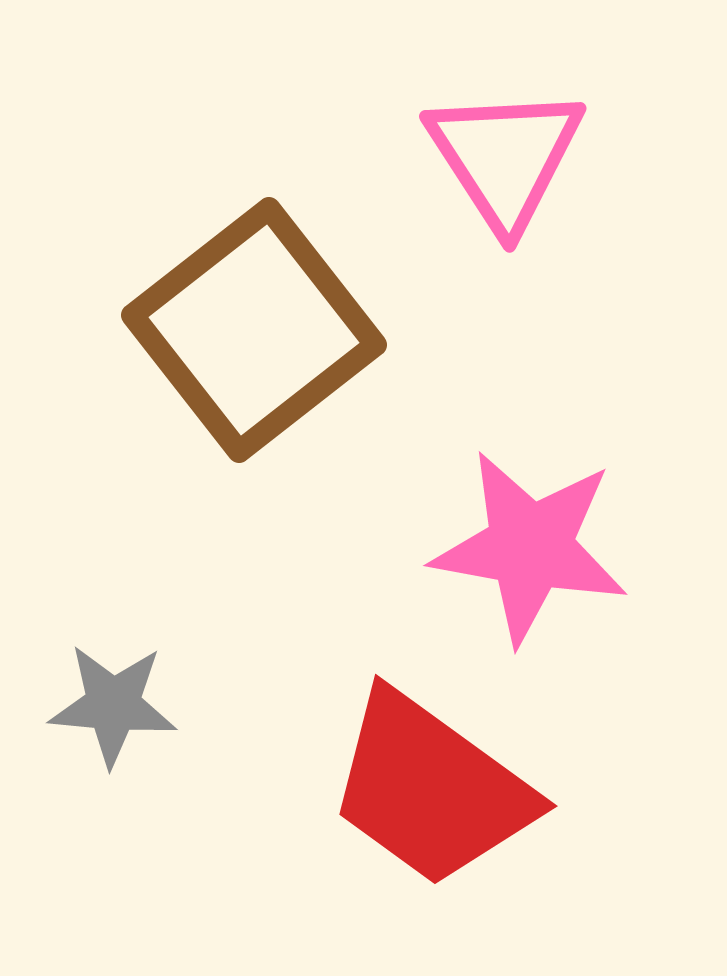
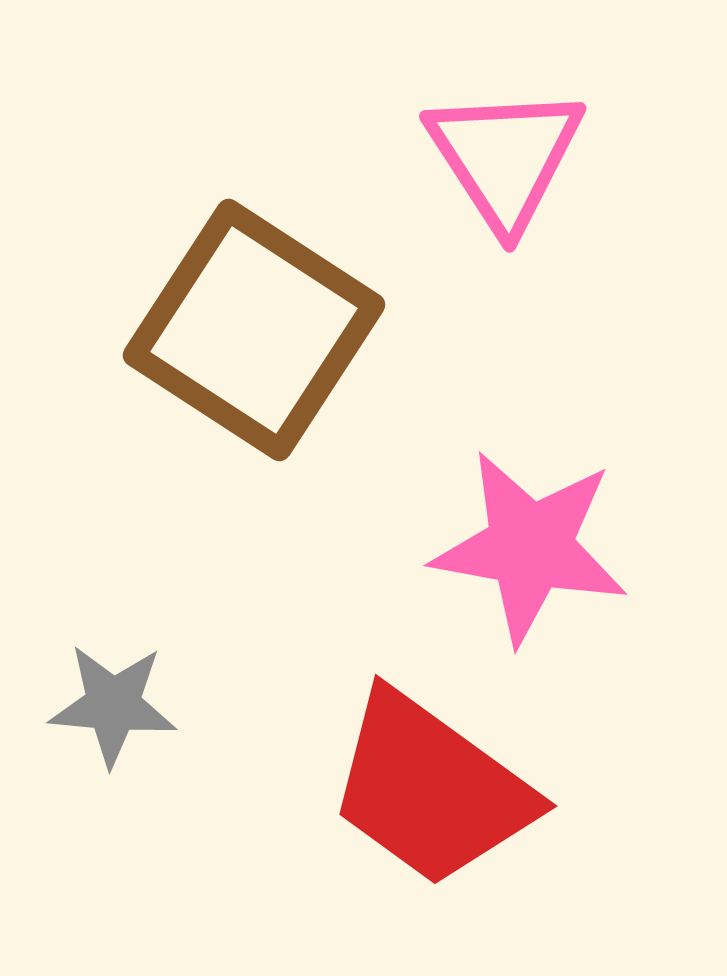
brown square: rotated 19 degrees counterclockwise
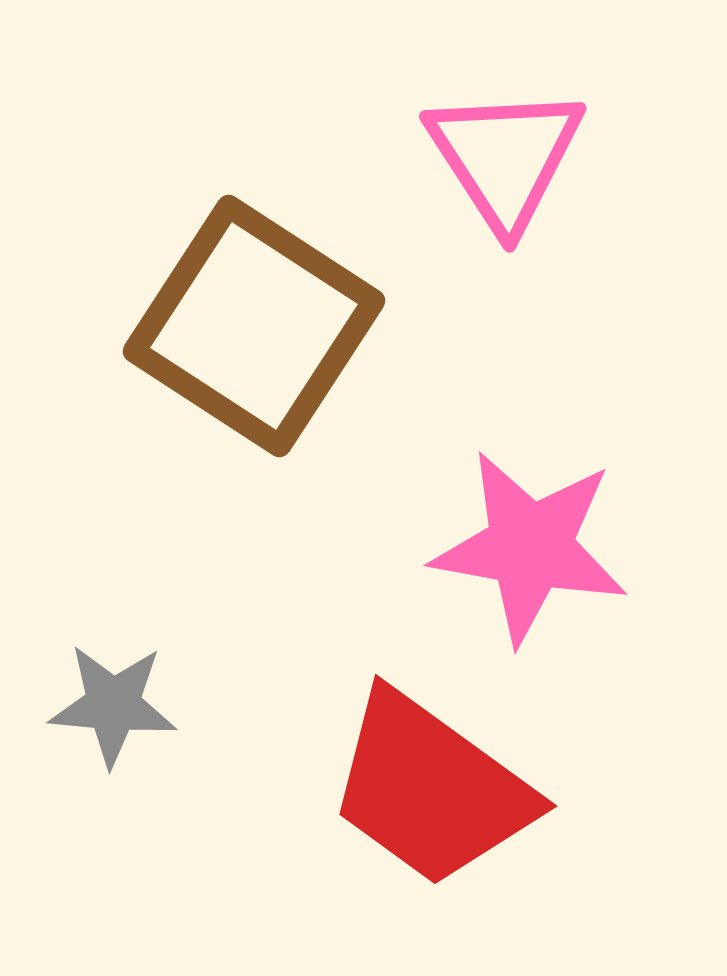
brown square: moved 4 px up
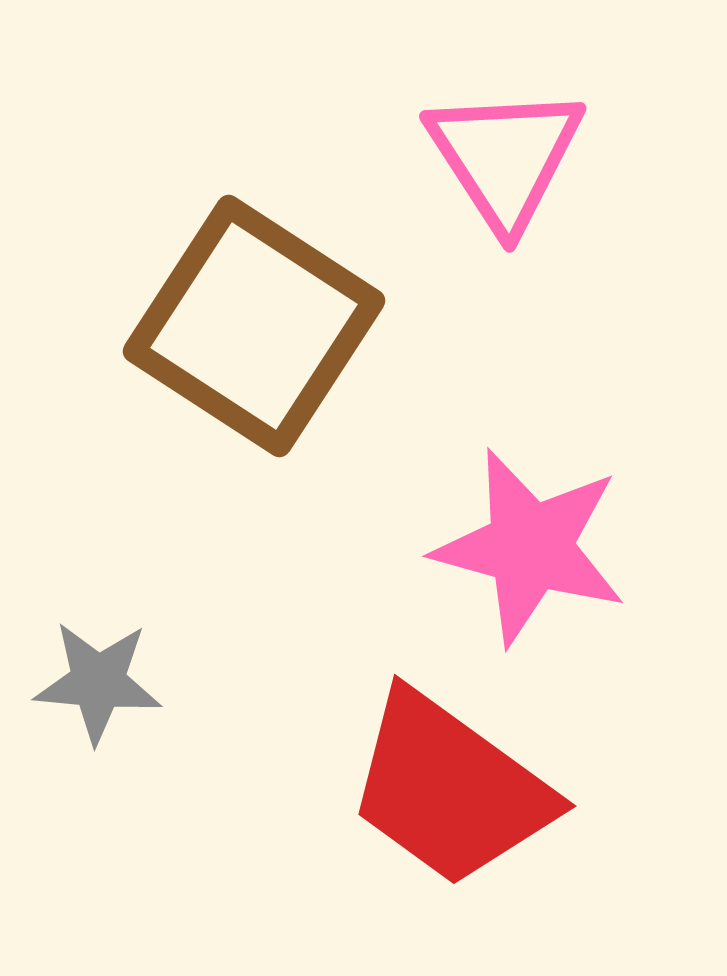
pink star: rotated 5 degrees clockwise
gray star: moved 15 px left, 23 px up
red trapezoid: moved 19 px right
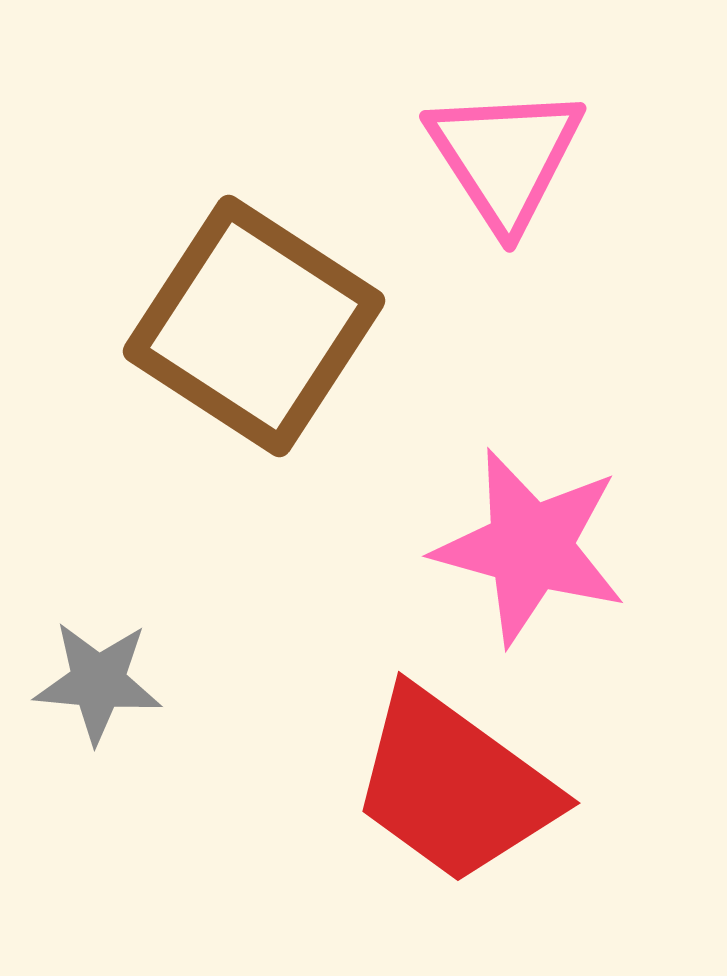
red trapezoid: moved 4 px right, 3 px up
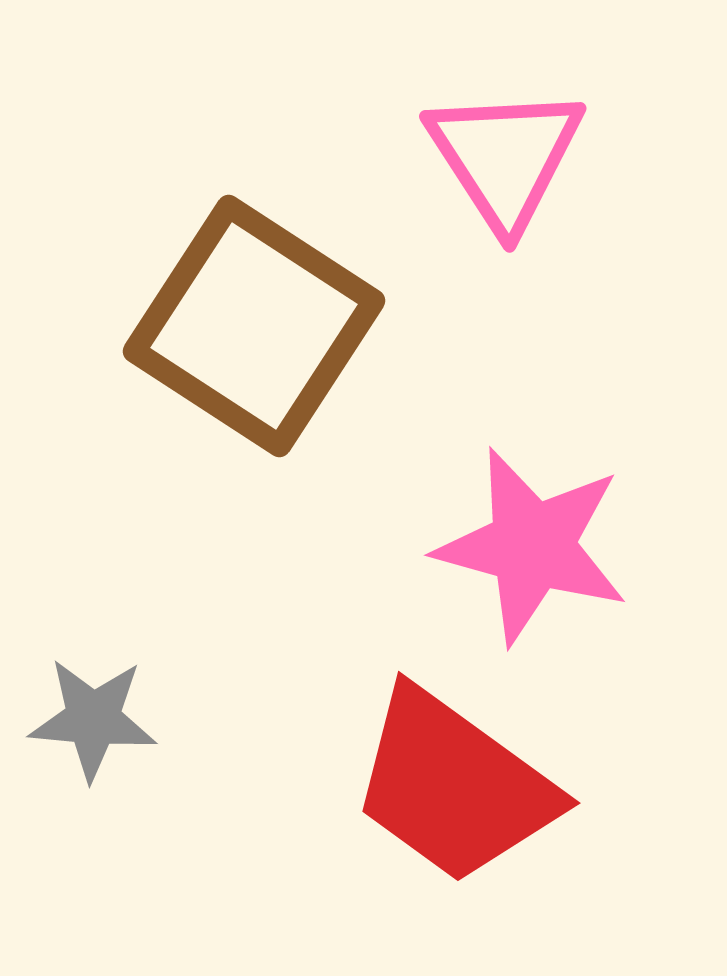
pink star: moved 2 px right, 1 px up
gray star: moved 5 px left, 37 px down
